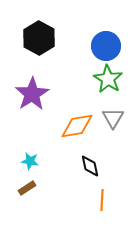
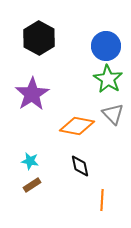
gray triangle: moved 4 px up; rotated 15 degrees counterclockwise
orange diamond: rotated 20 degrees clockwise
black diamond: moved 10 px left
brown rectangle: moved 5 px right, 3 px up
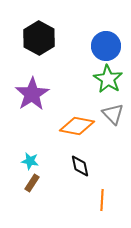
brown rectangle: moved 2 px up; rotated 24 degrees counterclockwise
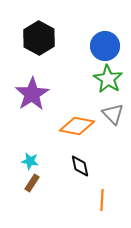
blue circle: moved 1 px left
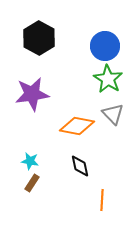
purple star: rotated 24 degrees clockwise
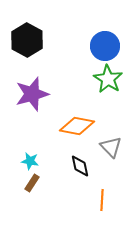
black hexagon: moved 12 px left, 2 px down
purple star: rotated 8 degrees counterclockwise
gray triangle: moved 2 px left, 33 px down
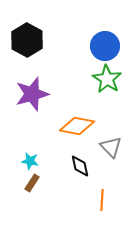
green star: moved 1 px left
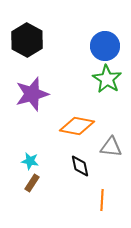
gray triangle: rotated 40 degrees counterclockwise
